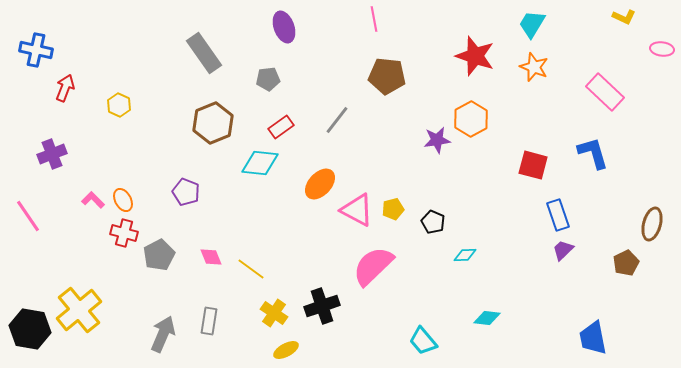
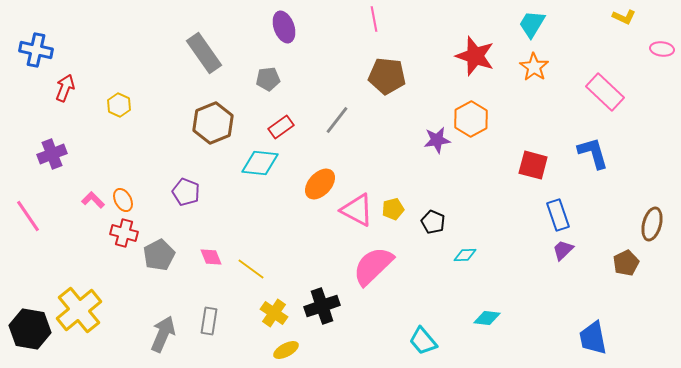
orange star at (534, 67): rotated 12 degrees clockwise
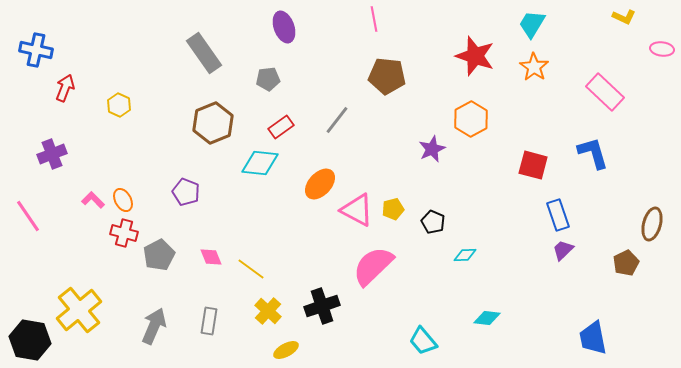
purple star at (437, 140): moved 5 px left, 9 px down; rotated 16 degrees counterclockwise
yellow cross at (274, 313): moved 6 px left, 2 px up; rotated 8 degrees clockwise
black hexagon at (30, 329): moved 11 px down
gray arrow at (163, 334): moved 9 px left, 8 px up
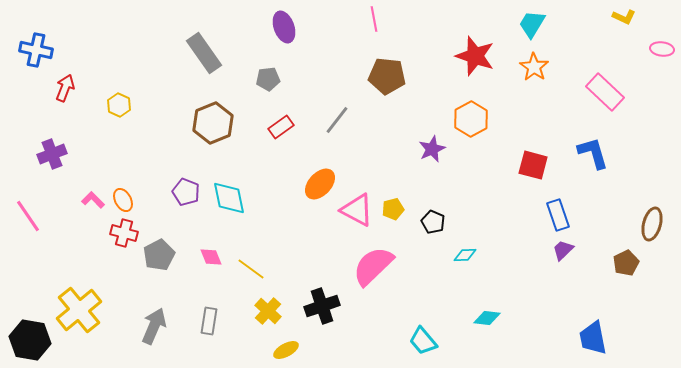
cyan diamond at (260, 163): moved 31 px left, 35 px down; rotated 72 degrees clockwise
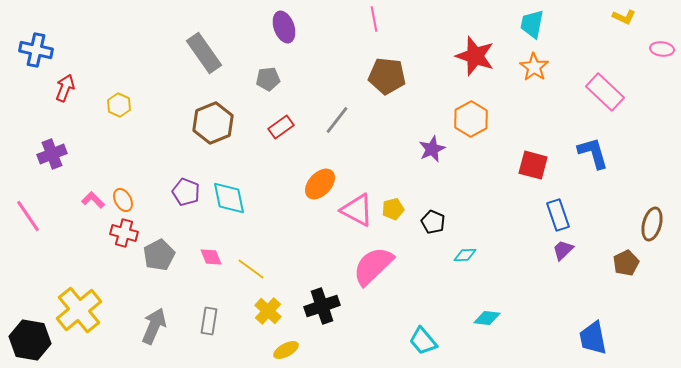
cyan trapezoid at (532, 24): rotated 20 degrees counterclockwise
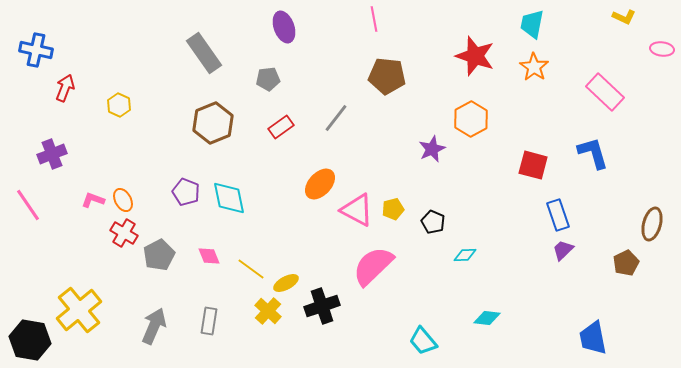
gray line at (337, 120): moved 1 px left, 2 px up
pink L-shape at (93, 200): rotated 25 degrees counterclockwise
pink line at (28, 216): moved 11 px up
red cross at (124, 233): rotated 16 degrees clockwise
pink diamond at (211, 257): moved 2 px left, 1 px up
yellow ellipse at (286, 350): moved 67 px up
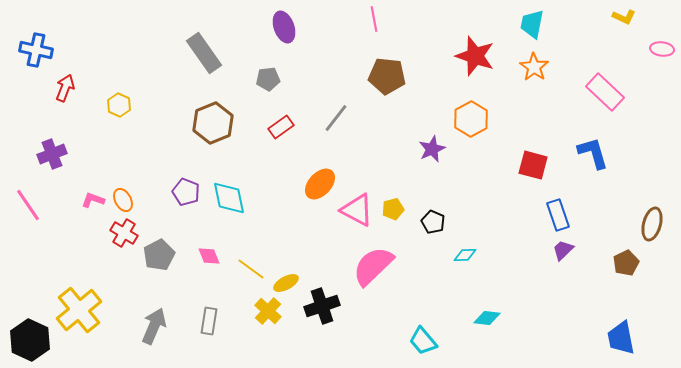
blue trapezoid at (593, 338): moved 28 px right
black hexagon at (30, 340): rotated 15 degrees clockwise
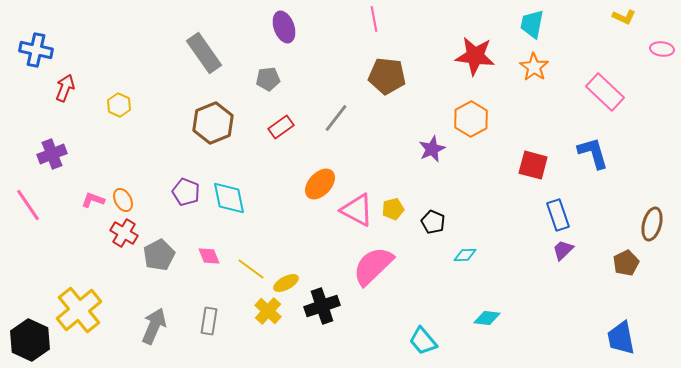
red star at (475, 56): rotated 12 degrees counterclockwise
